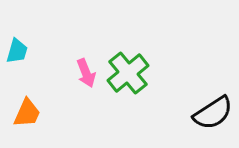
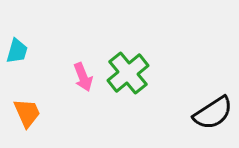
pink arrow: moved 3 px left, 4 px down
orange trapezoid: rotated 48 degrees counterclockwise
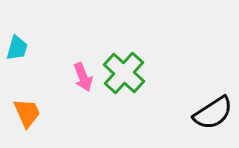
cyan trapezoid: moved 3 px up
green cross: moved 4 px left; rotated 9 degrees counterclockwise
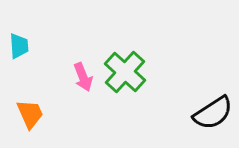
cyan trapezoid: moved 2 px right, 2 px up; rotated 20 degrees counterclockwise
green cross: moved 1 px right, 1 px up
orange trapezoid: moved 3 px right, 1 px down
